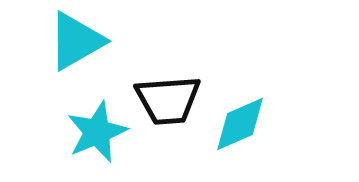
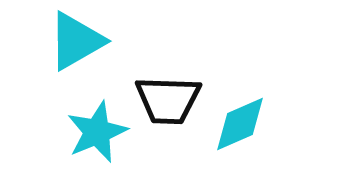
black trapezoid: rotated 6 degrees clockwise
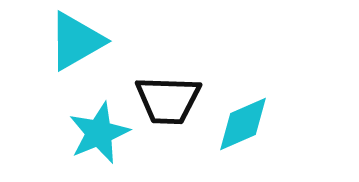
cyan diamond: moved 3 px right
cyan star: moved 2 px right, 1 px down
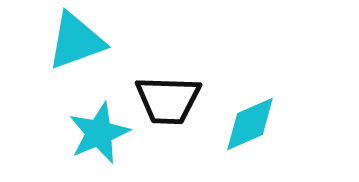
cyan triangle: rotated 10 degrees clockwise
cyan diamond: moved 7 px right
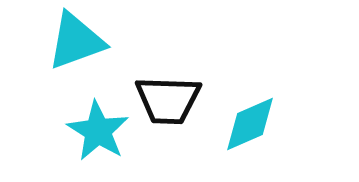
cyan star: moved 1 px left, 2 px up; rotated 18 degrees counterclockwise
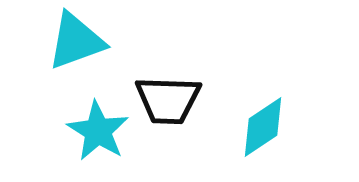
cyan diamond: moved 13 px right, 3 px down; rotated 10 degrees counterclockwise
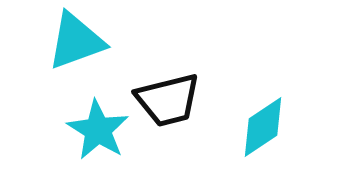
black trapezoid: rotated 16 degrees counterclockwise
cyan star: moved 1 px up
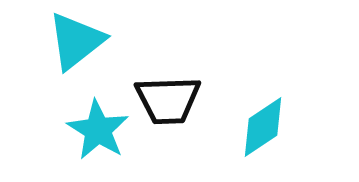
cyan triangle: rotated 18 degrees counterclockwise
black trapezoid: rotated 12 degrees clockwise
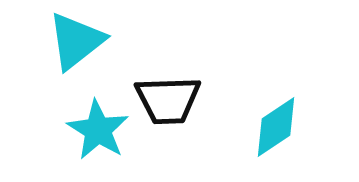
cyan diamond: moved 13 px right
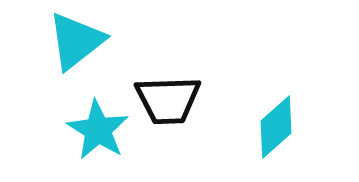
cyan diamond: rotated 8 degrees counterclockwise
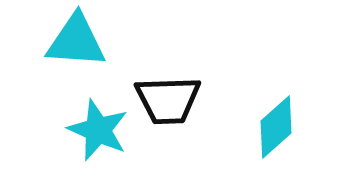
cyan triangle: rotated 42 degrees clockwise
cyan star: rotated 8 degrees counterclockwise
